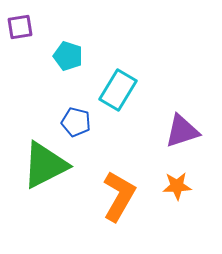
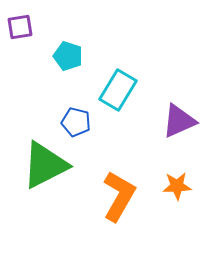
purple triangle: moved 3 px left, 10 px up; rotated 6 degrees counterclockwise
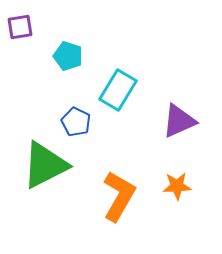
blue pentagon: rotated 12 degrees clockwise
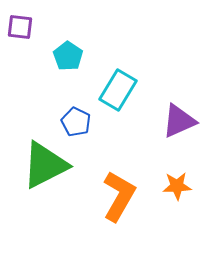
purple square: rotated 16 degrees clockwise
cyan pentagon: rotated 16 degrees clockwise
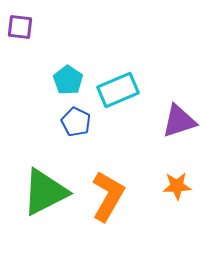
cyan pentagon: moved 24 px down
cyan rectangle: rotated 36 degrees clockwise
purple triangle: rotated 6 degrees clockwise
green triangle: moved 27 px down
orange L-shape: moved 11 px left
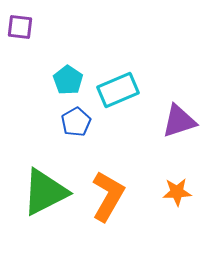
blue pentagon: rotated 16 degrees clockwise
orange star: moved 6 px down
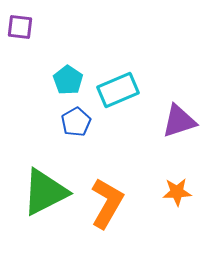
orange L-shape: moved 1 px left, 7 px down
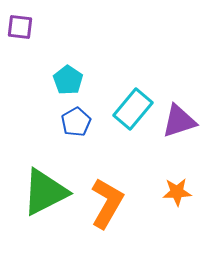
cyan rectangle: moved 15 px right, 19 px down; rotated 27 degrees counterclockwise
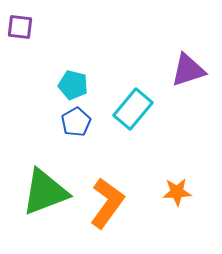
cyan pentagon: moved 5 px right, 5 px down; rotated 20 degrees counterclockwise
purple triangle: moved 9 px right, 51 px up
green triangle: rotated 6 degrees clockwise
orange L-shape: rotated 6 degrees clockwise
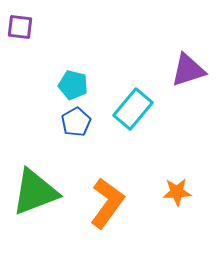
green triangle: moved 10 px left
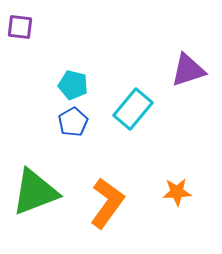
blue pentagon: moved 3 px left
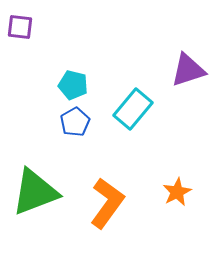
blue pentagon: moved 2 px right
orange star: rotated 24 degrees counterclockwise
